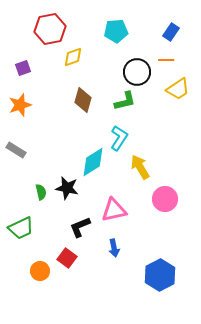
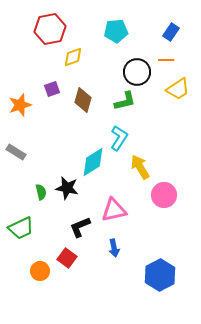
purple square: moved 29 px right, 21 px down
gray rectangle: moved 2 px down
pink circle: moved 1 px left, 4 px up
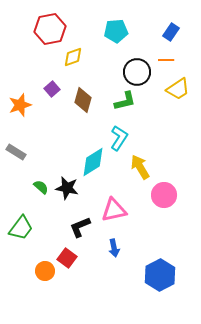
purple square: rotated 21 degrees counterclockwise
green semicircle: moved 5 px up; rotated 35 degrees counterclockwise
green trapezoid: rotated 28 degrees counterclockwise
orange circle: moved 5 px right
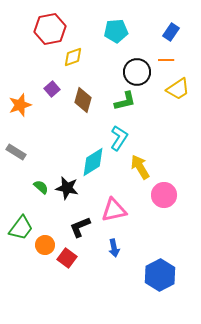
orange circle: moved 26 px up
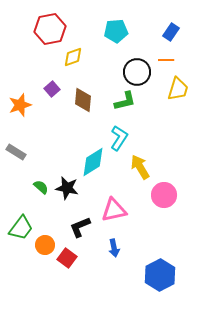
yellow trapezoid: rotated 40 degrees counterclockwise
brown diamond: rotated 10 degrees counterclockwise
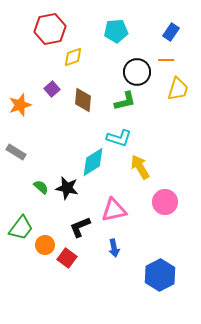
cyan L-shape: rotated 75 degrees clockwise
pink circle: moved 1 px right, 7 px down
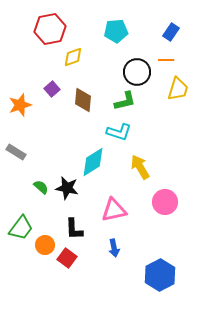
cyan L-shape: moved 6 px up
black L-shape: moved 6 px left, 2 px down; rotated 70 degrees counterclockwise
